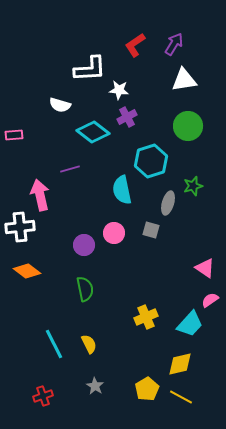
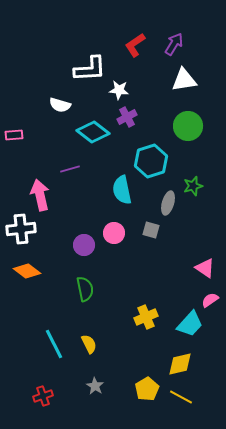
white cross: moved 1 px right, 2 px down
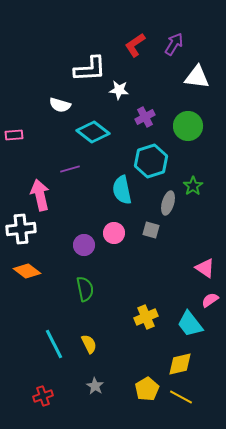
white triangle: moved 13 px right, 3 px up; rotated 16 degrees clockwise
purple cross: moved 18 px right
green star: rotated 18 degrees counterclockwise
cyan trapezoid: rotated 100 degrees clockwise
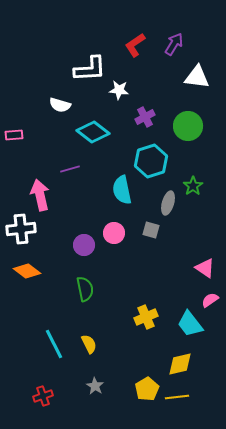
yellow line: moved 4 px left; rotated 35 degrees counterclockwise
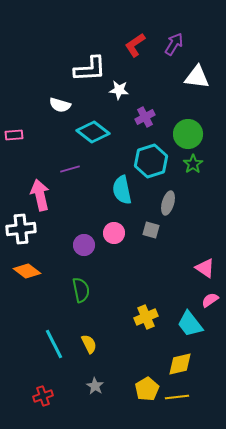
green circle: moved 8 px down
green star: moved 22 px up
green semicircle: moved 4 px left, 1 px down
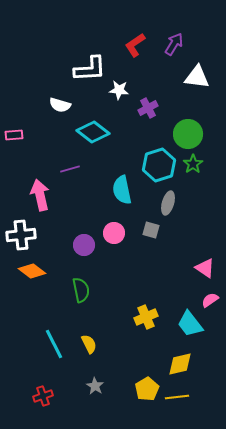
purple cross: moved 3 px right, 9 px up
cyan hexagon: moved 8 px right, 4 px down
white cross: moved 6 px down
orange diamond: moved 5 px right
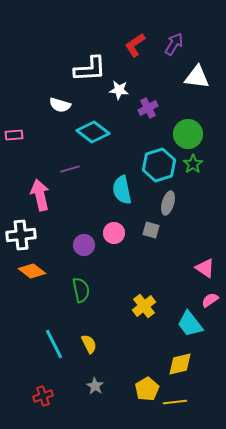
yellow cross: moved 2 px left, 11 px up; rotated 15 degrees counterclockwise
yellow line: moved 2 px left, 5 px down
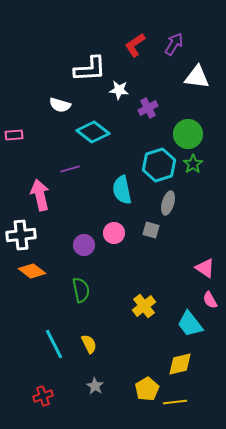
pink semicircle: rotated 84 degrees counterclockwise
